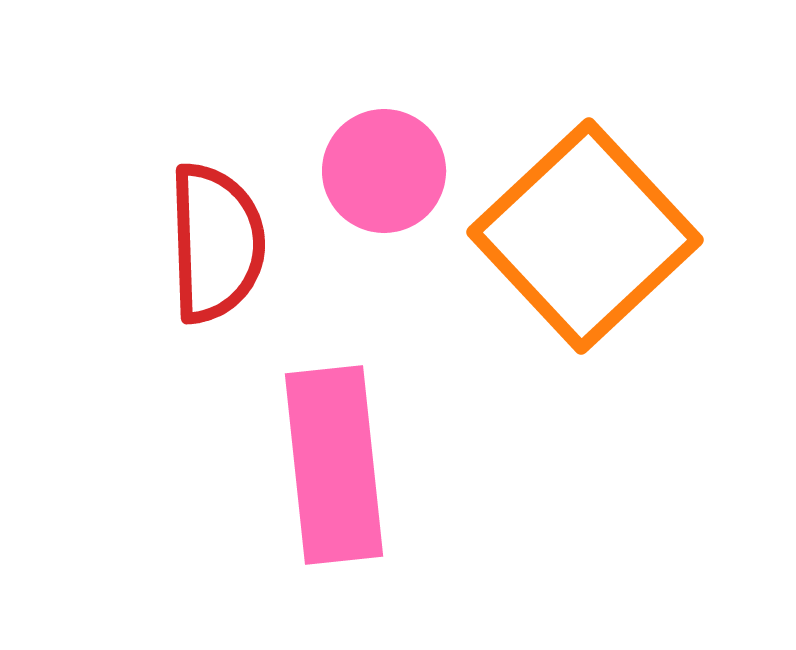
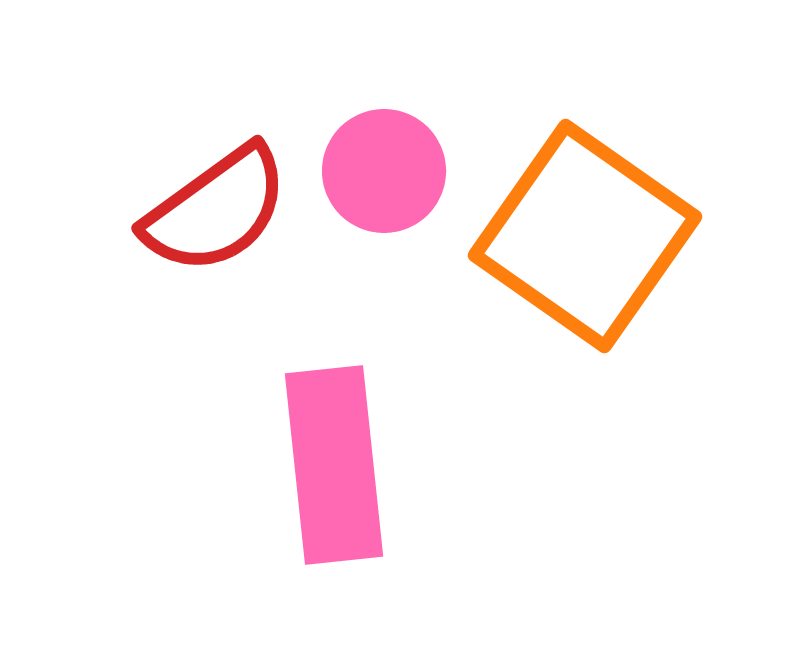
orange square: rotated 12 degrees counterclockwise
red semicircle: moved 33 px up; rotated 56 degrees clockwise
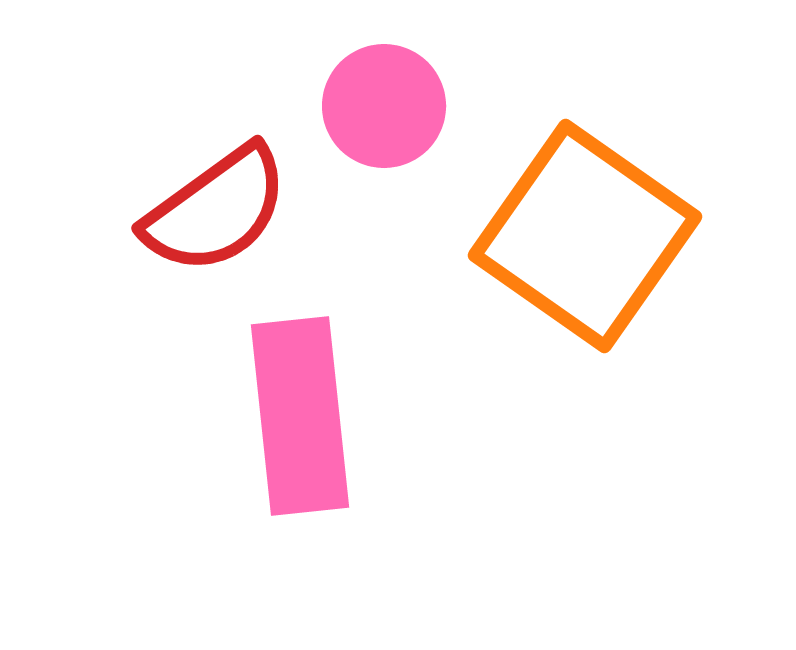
pink circle: moved 65 px up
pink rectangle: moved 34 px left, 49 px up
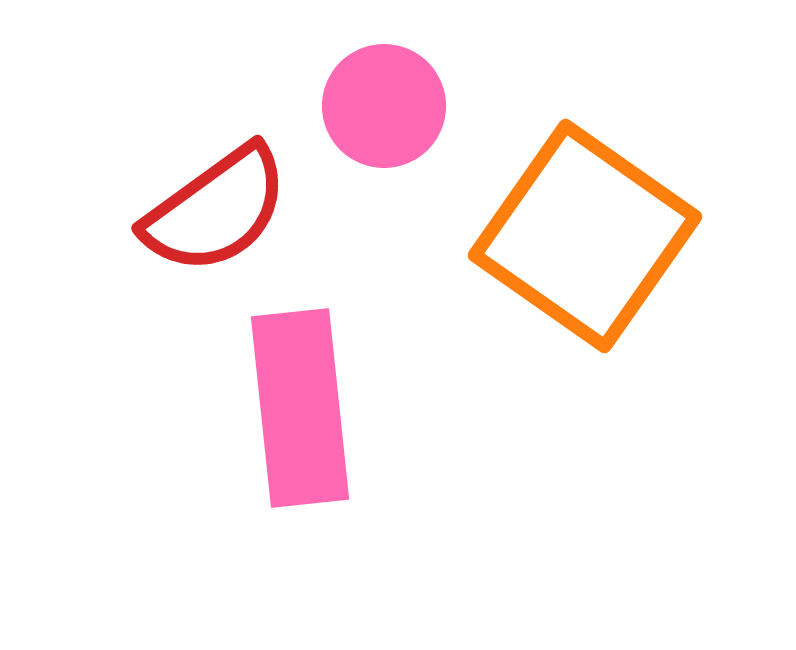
pink rectangle: moved 8 px up
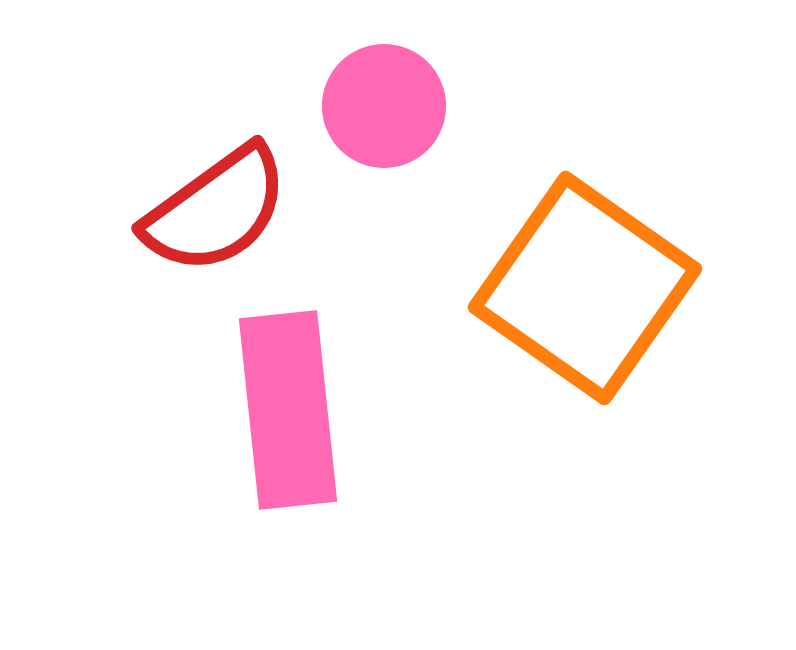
orange square: moved 52 px down
pink rectangle: moved 12 px left, 2 px down
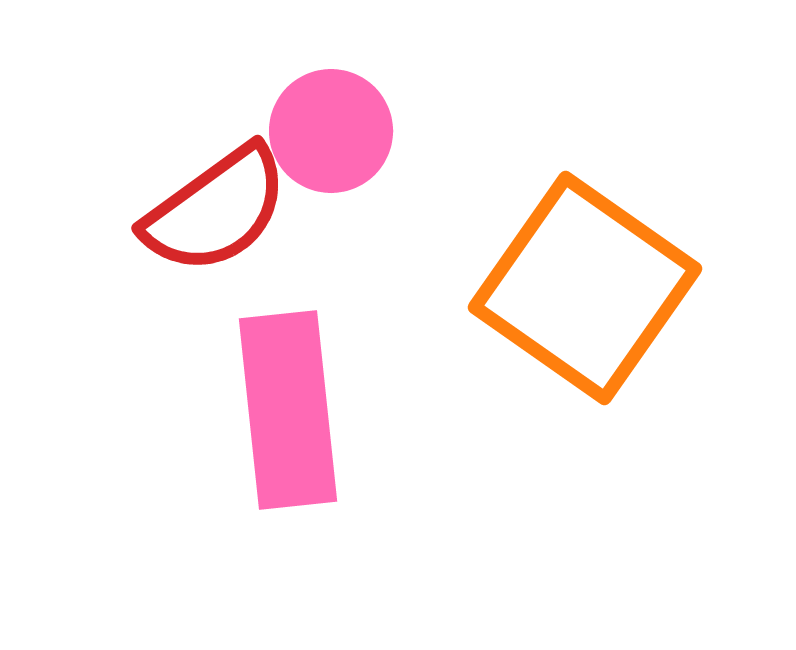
pink circle: moved 53 px left, 25 px down
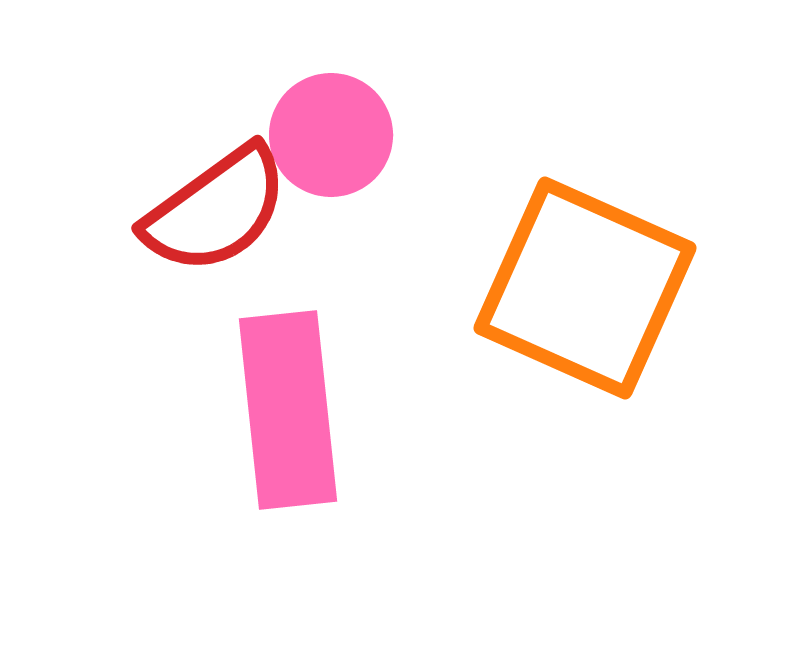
pink circle: moved 4 px down
orange square: rotated 11 degrees counterclockwise
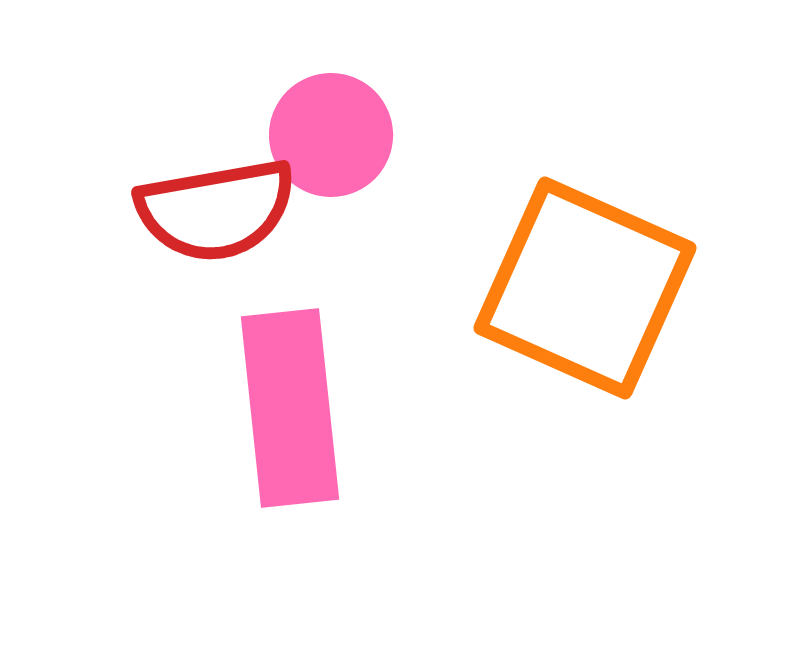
red semicircle: rotated 26 degrees clockwise
pink rectangle: moved 2 px right, 2 px up
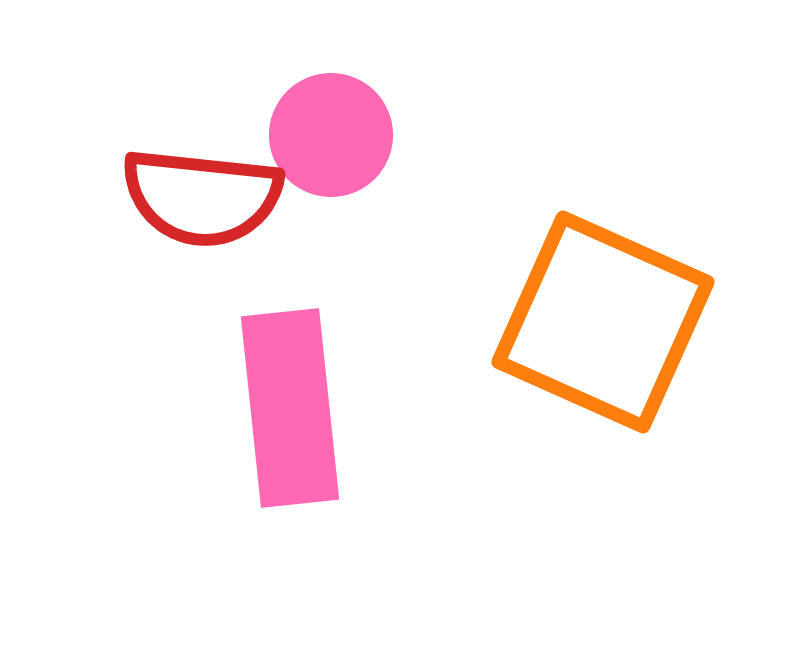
red semicircle: moved 14 px left, 13 px up; rotated 16 degrees clockwise
orange square: moved 18 px right, 34 px down
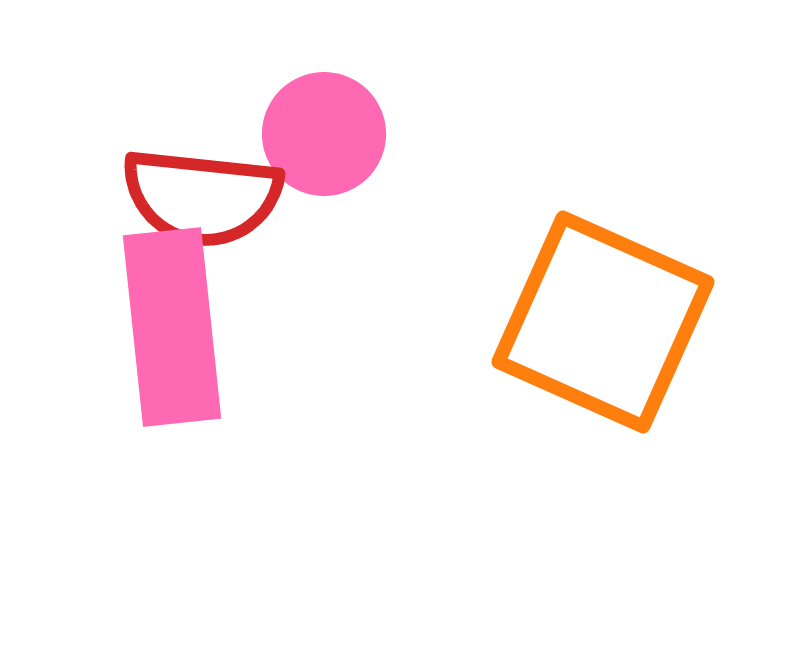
pink circle: moved 7 px left, 1 px up
pink rectangle: moved 118 px left, 81 px up
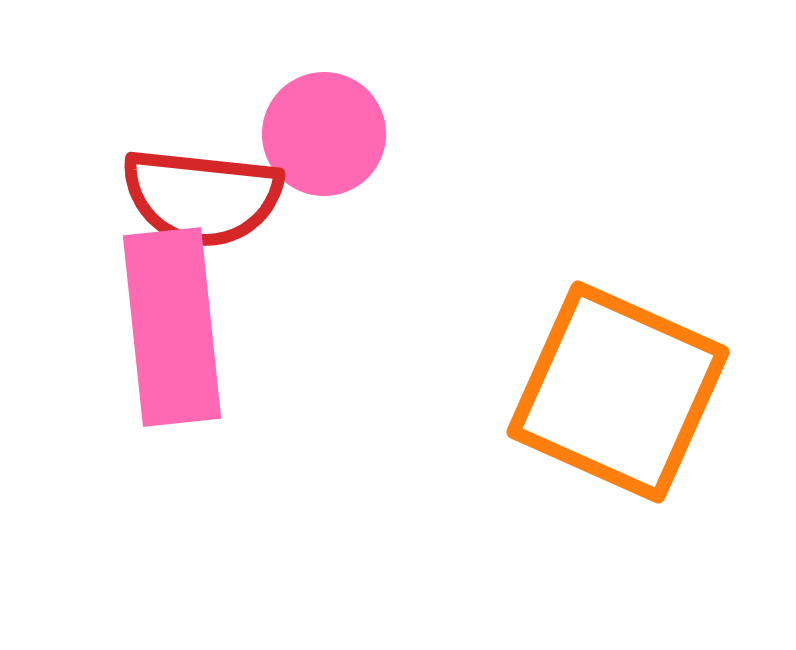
orange square: moved 15 px right, 70 px down
